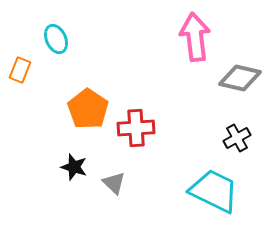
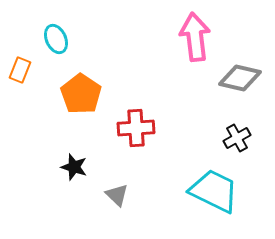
orange pentagon: moved 7 px left, 15 px up
gray triangle: moved 3 px right, 12 px down
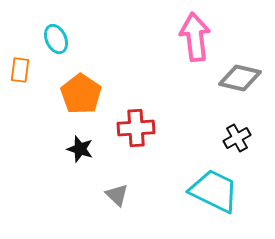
orange rectangle: rotated 15 degrees counterclockwise
black star: moved 6 px right, 18 px up
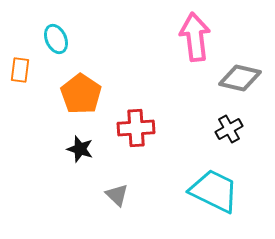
black cross: moved 8 px left, 9 px up
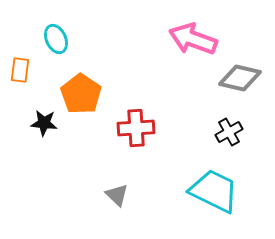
pink arrow: moved 2 px left, 2 px down; rotated 63 degrees counterclockwise
black cross: moved 3 px down
black star: moved 36 px left, 26 px up; rotated 12 degrees counterclockwise
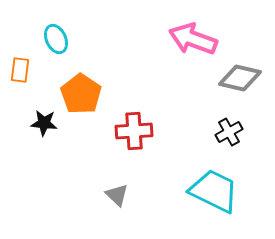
red cross: moved 2 px left, 3 px down
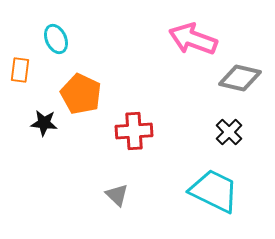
orange pentagon: rotated 9 degrees counterclockwise
black cross: rotated 16 degrees counterclockwise
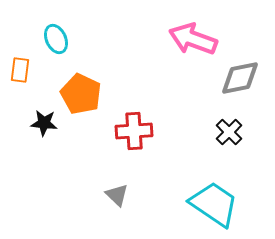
gray diamond: rotated 24 degrees counterclockwise
cyan trapezoid: moved 13 px down; rotated 8 degrees clockwise
